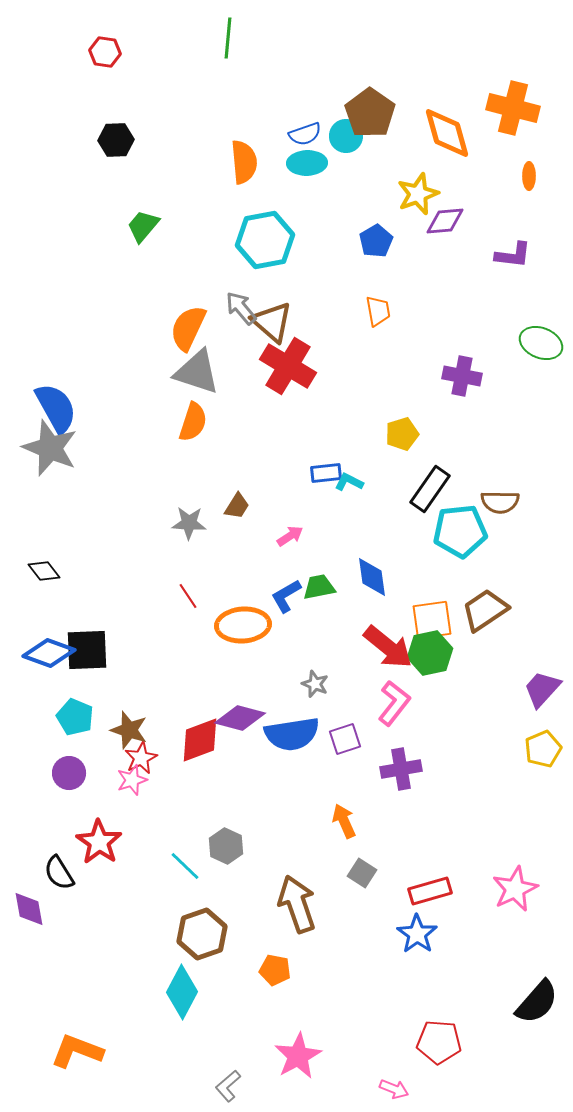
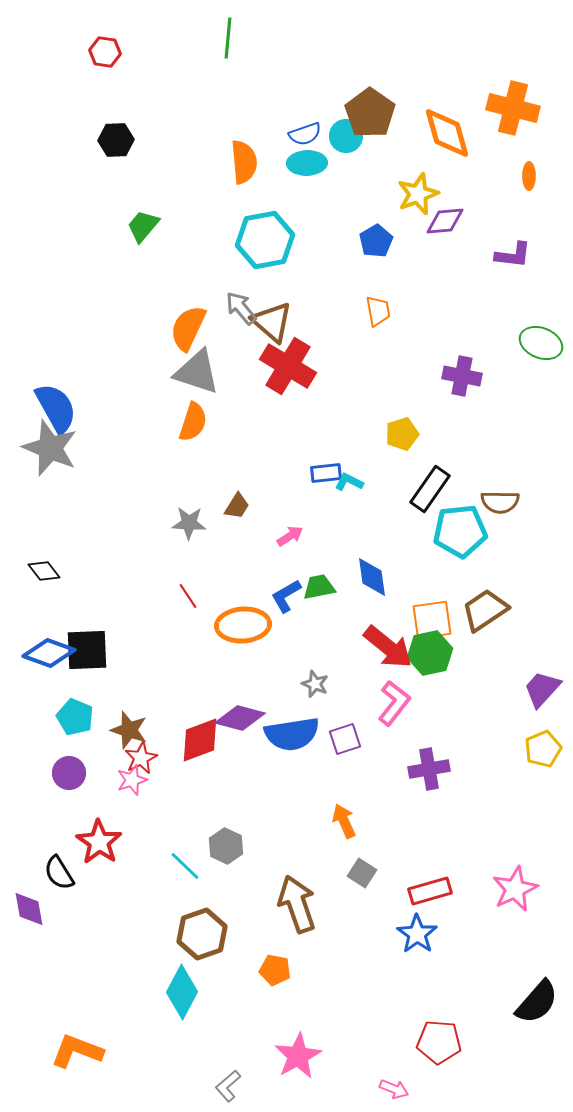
purple cross at (401, 769): moved 28 px right
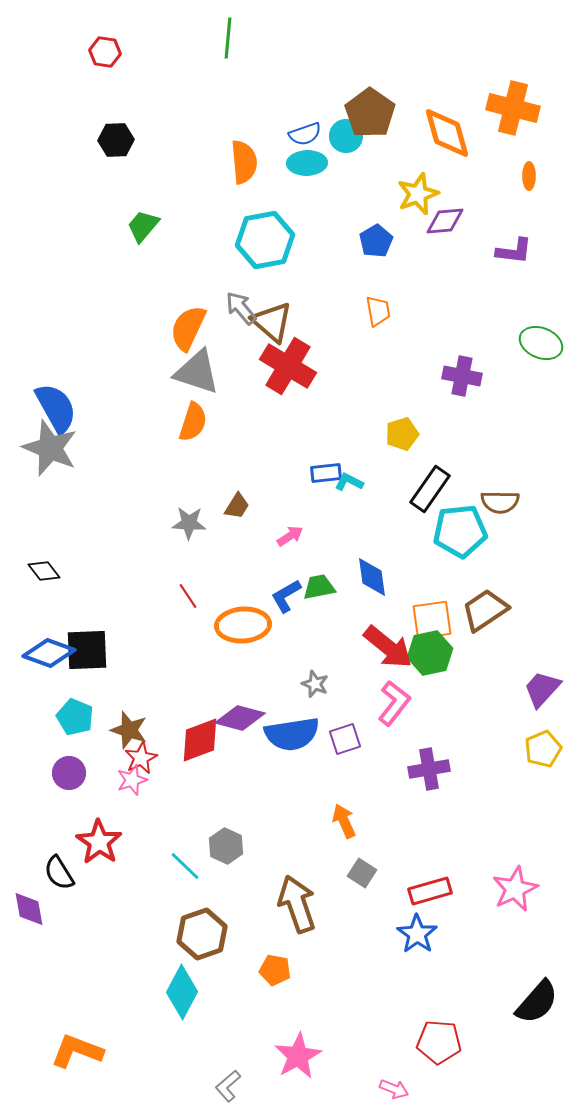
purple L-shape at (513, 255): moved 1 px right, 4 px up
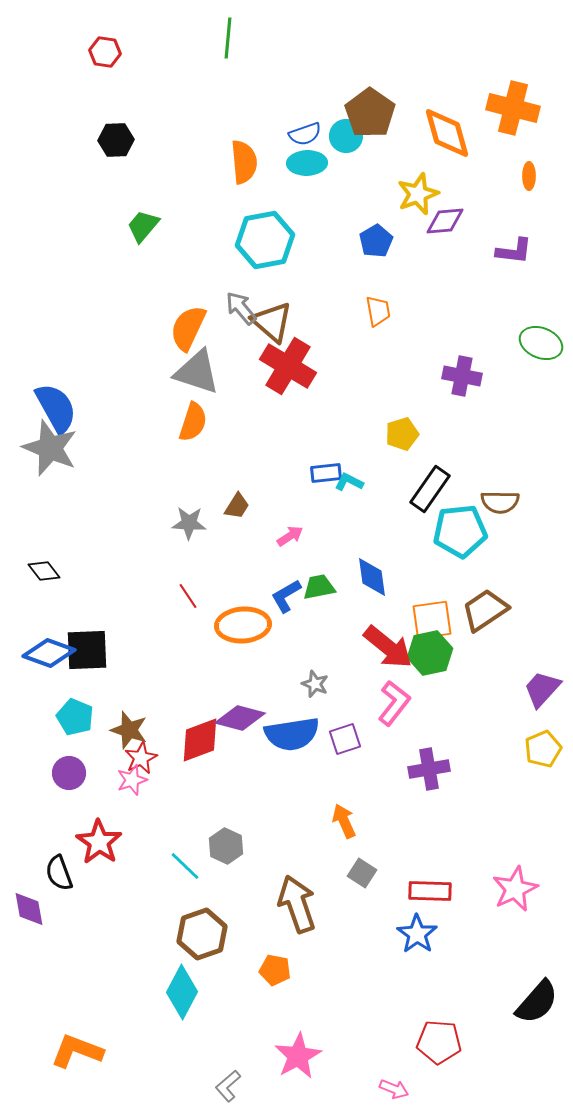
black semicircle at (59, 873): rotated 12 degrees clockwise
red rectangle at (430, 891): rotated 18 degrees clockwise
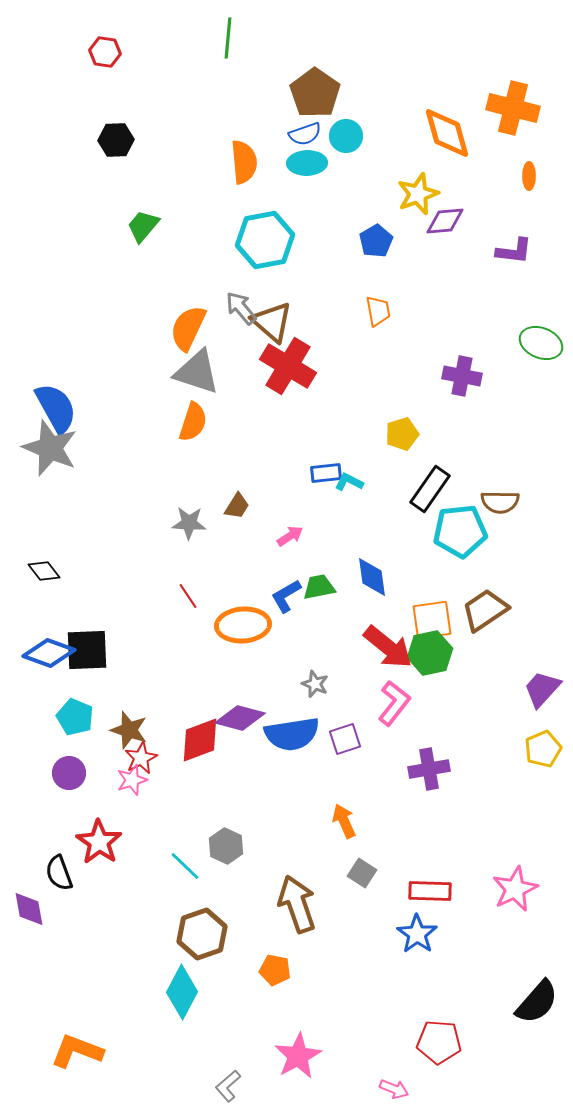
brown pentagon at (370, 113): moved 55 px left, 20 px up
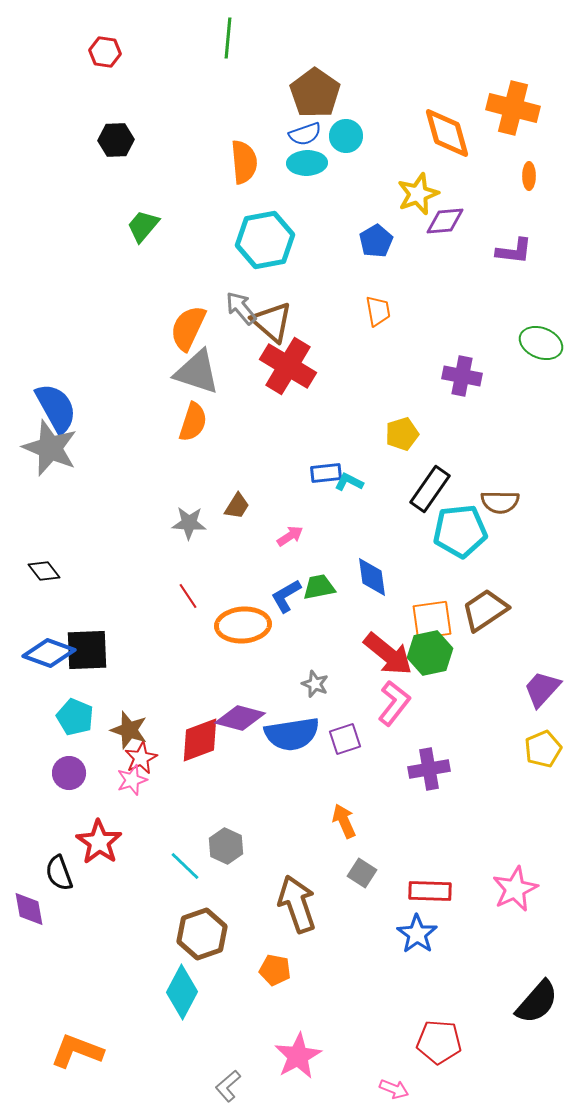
red arrow at (388, 647): moved 7 px down
